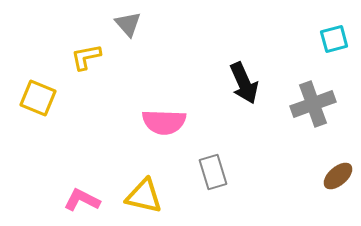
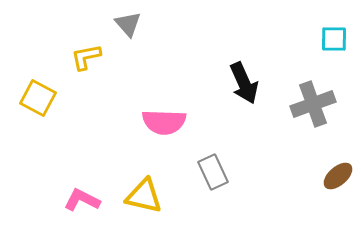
cyan square: rotated 16 degrees clockwise
yellow square: rotated 6 degrees clockwise
gray rectangle: rotated 8 degrees counterclockwise
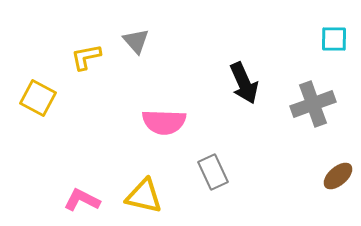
gray triangle: moved 8 px right, 17 px down
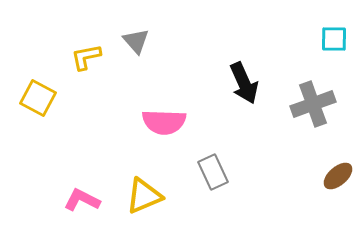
yellow triangle: rotated 36 degrees counterclockwise
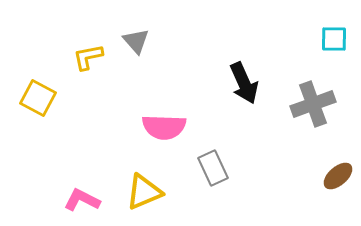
yellow L-shape: moved 2 px right
pink semicircle: moved 5 px down
gray rectangle: moved 4 px up
yellow triangle: moved 4 px up
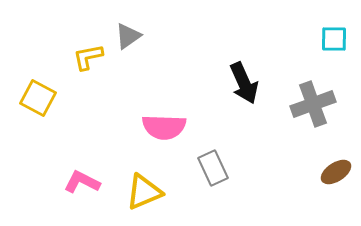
gray triangle: moved 8 px left, 5 px up; rotated 36 degrees clockwise
brown ellipse: moved 2 px left, 4 px up; rotated 8 degrees clockwise
pink L-shape: moved 18 px up
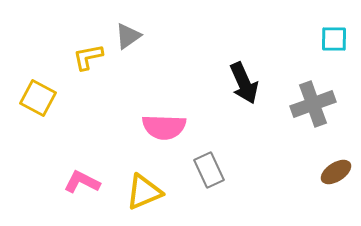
gray rectangle: moved 4 px left, 2 px down
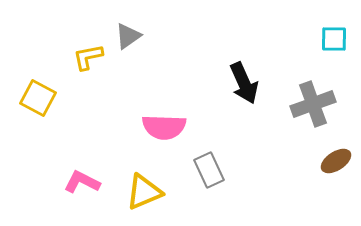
brown ellipse: moved 11 px up
